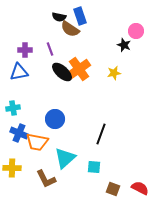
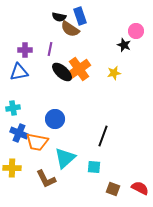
purple line: rotated 32 degrees clockwise
black line: moved 2 px right, 2 px down
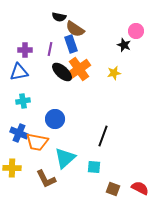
blue rectangle: moved 9 px left, 28 px down
brown semicircle: moved 5 px right
cyan cross: moved 10 px right, 7 px up
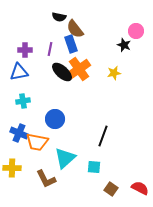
brown semicircle: rotated 18 degrees clockwise
brown square: moved 2 px left; rotated 16 degrees clockwise
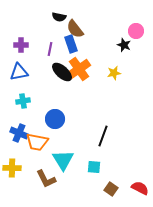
purple cross: moved 4 px left, 5 px up
cyan triangle: moved 2 px left, 2 px down; rotated 20 degrees counterclockwise
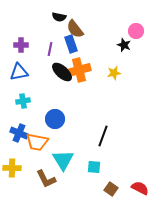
orange cross: moved 1 px down; rotated 20 degrees clockwise
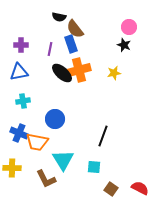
pink circle: moved 7 px left, 4 px up
black ellipse: moved 1 px down
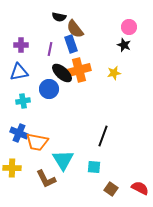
blue circle: moved 6 px left, 30 px up
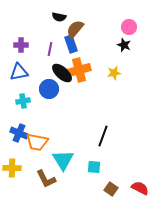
brown semicircle: rotated 78 degrees clockwise
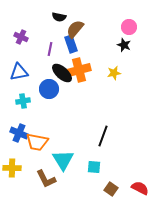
purple cross: moved 8 px up; rotated 24 degrees clockwise
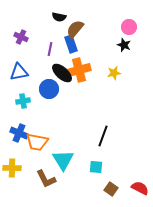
cyan square: moved 2 px right
